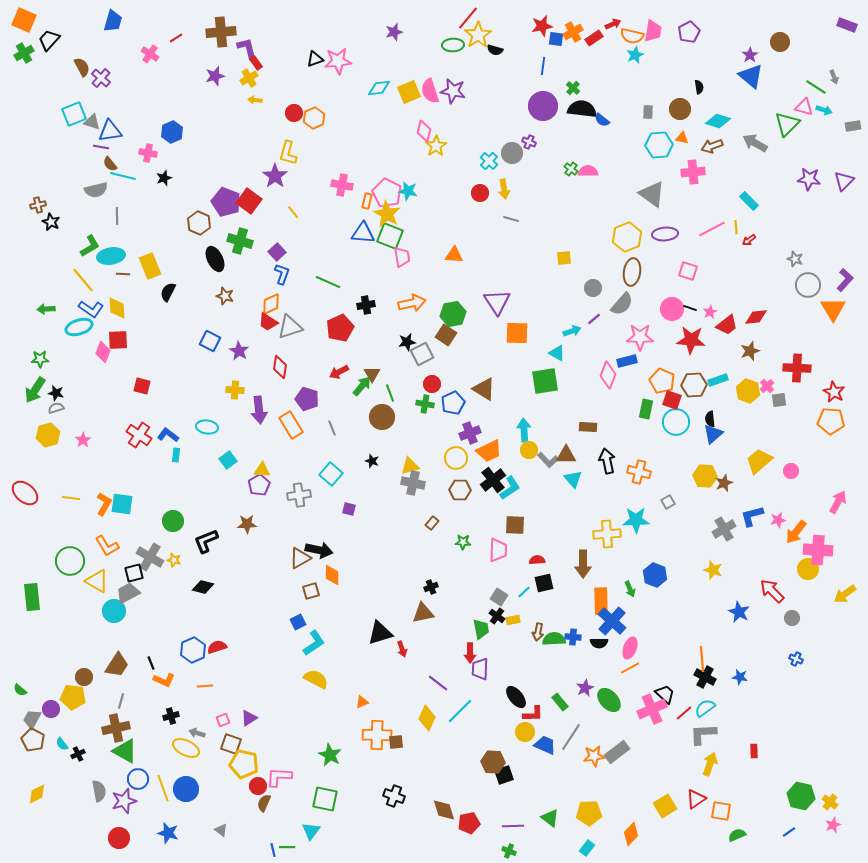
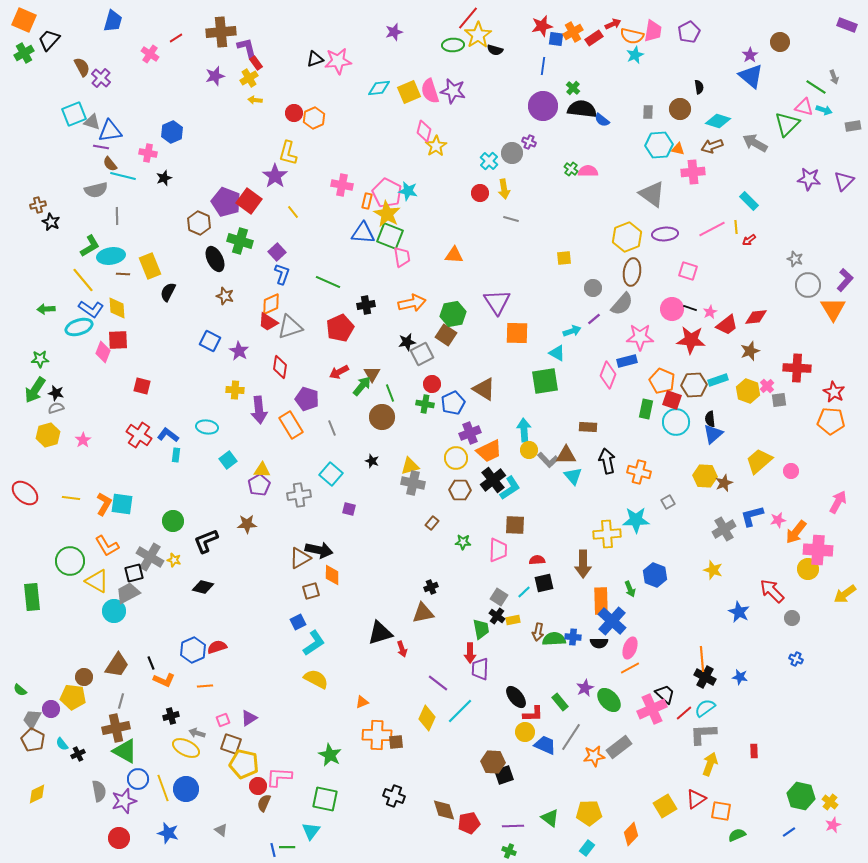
orange triangle at (682, 138): moved 4 px left, 11 px down
cyan triangle at (573, 479): moved 3 px up
gray rectangle at (617, 752): moved 2 px right, 5 px up
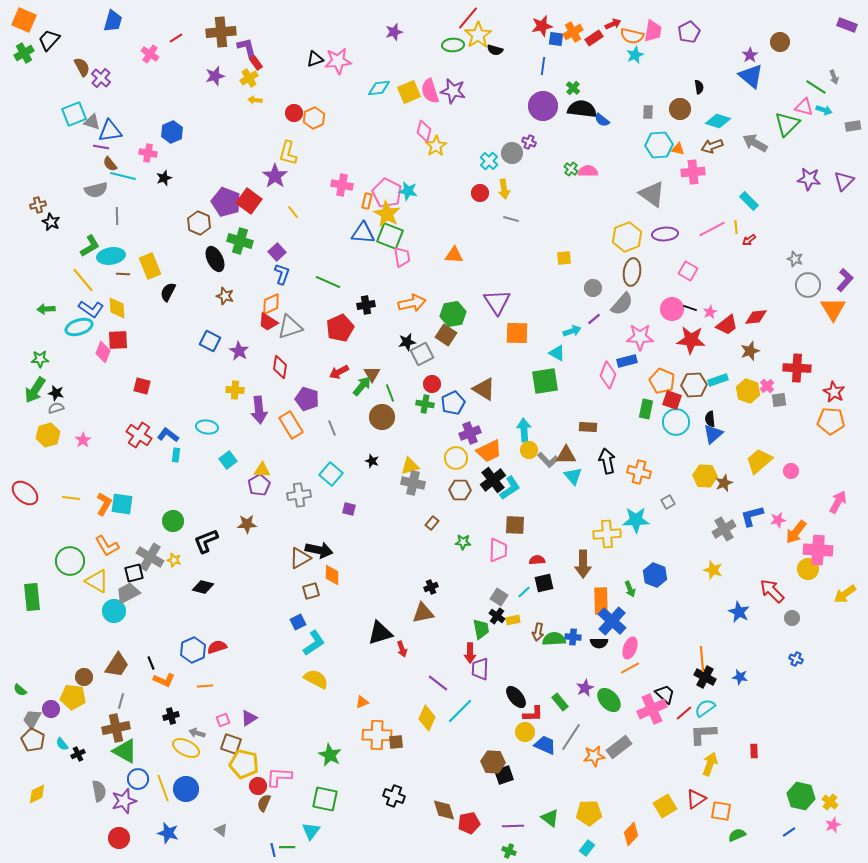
pink square at (688, 271): rotated 12 degrees clockwise
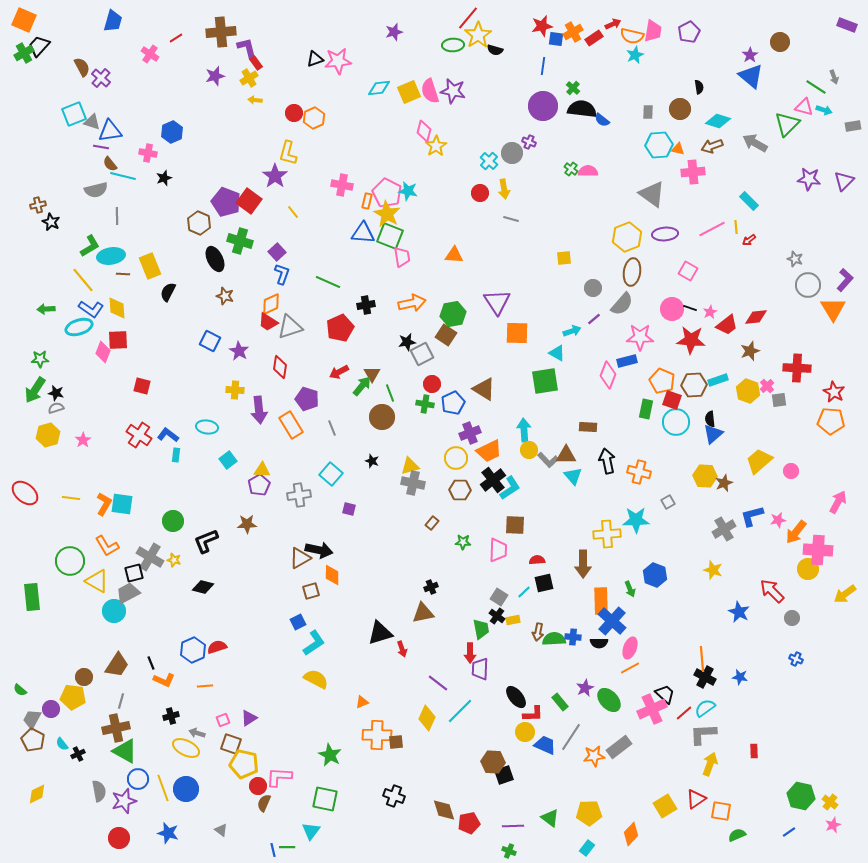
black trapezoid at (49, 40): moved 10 px left, 6 px down
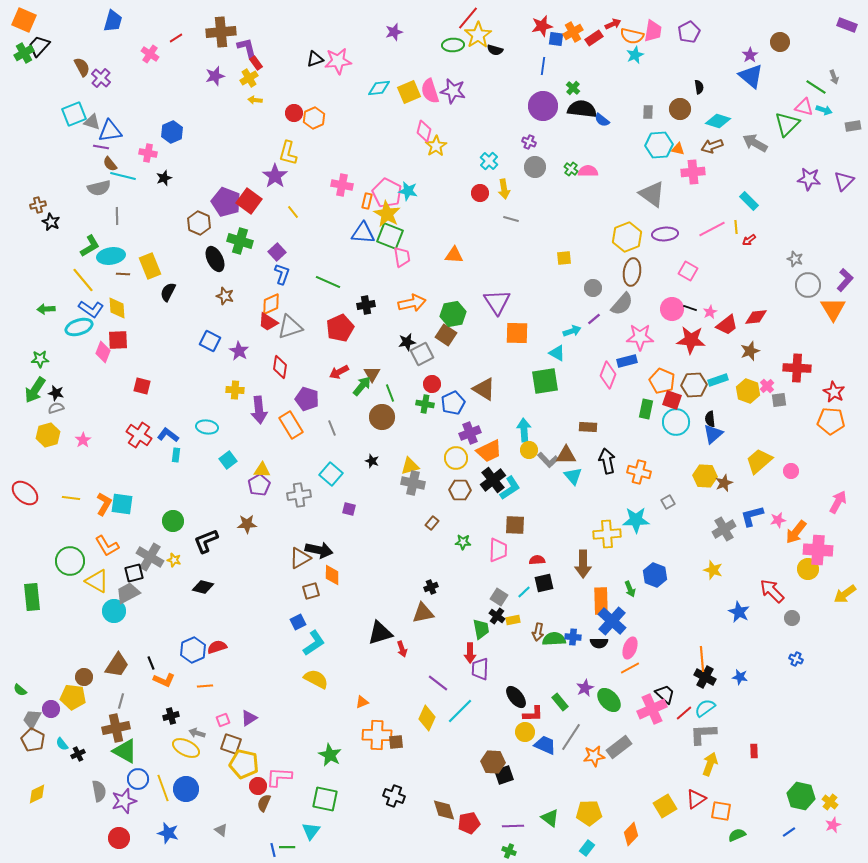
gray circle at (512, 153): moved 23 px right, 14 px down
gray semicircle at (96, 190): moved 3 px right, 2 px up
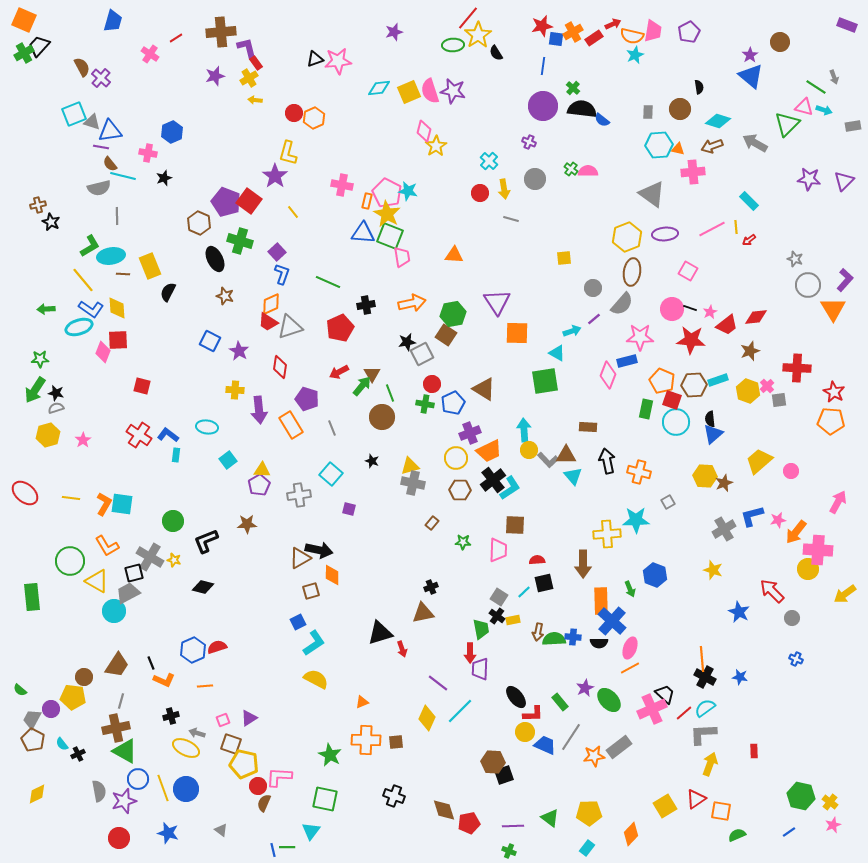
black semicircle at (495, 50): moved 1 px right, 3 px down; rotated 42 degrees clockwise
gray circle at (535, 167): moved 12 px down
orange cross at (377, 735): moved 11 px left, 5 px down
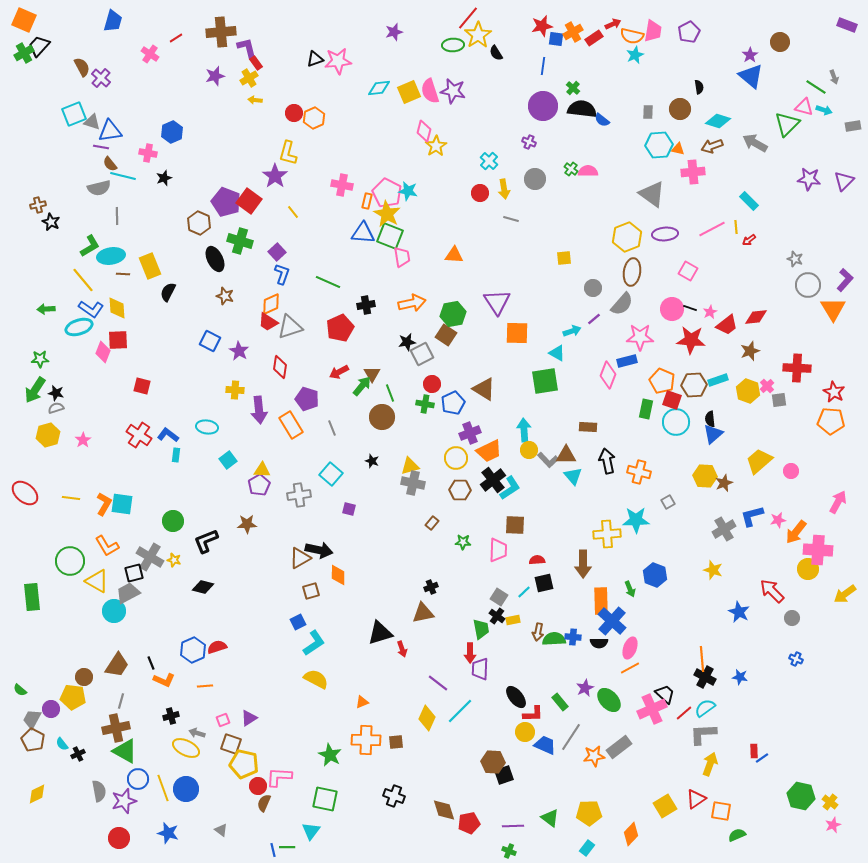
orange diamond at (332, 575): moved 6 px right
blue line at (789, 832): moved 27 px left, 74 px up
